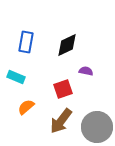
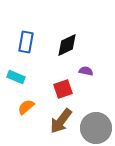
gray circle: moved 1 px left, 1 px down
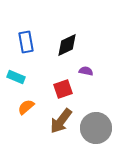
blue rectangle: rotated 20 degrees counterclockwise
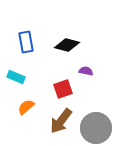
black diamond: rotated 40 degrees clockwise
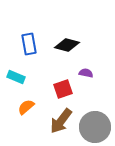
blue rectangle: moved 3 px right, 2 px down
purple semicircle: moved 2 px down
gray circle: moved 1 px left, 1 px up
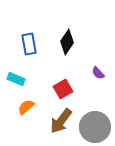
black diamond: moved 3 px up; rotated 70 degrees counterclockwise
purple semicircle: moved 12 px right; rotated 144 degrees counterclockwise
cyan rectangle: moved 2 px down
red square: rotated 12 degrees counterclockwise
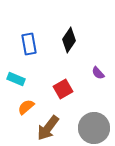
black diamond: moved 2 px right, 2 px up
brown arrow: moved 13 px left, 7 px down
gray circle: moved 1 px left, 1 px down
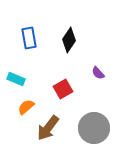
blue rectangle: moved 6 px up
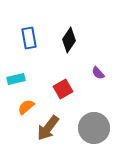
cyan rectangle: rotated 36 degrees counterclockwise
